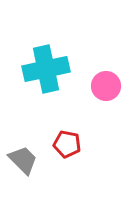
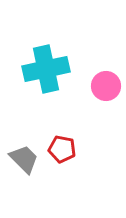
red pentagon: moved 5 px left, 5 px down
gray trapezoid: moved 1 px right, 1 px up
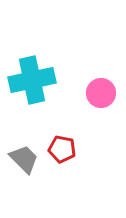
cyan cross: moved 14 px left, 11 px down
pink circle: moved 5 px left, 7 px down
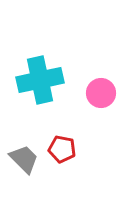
cyan cross: moved 8 px right
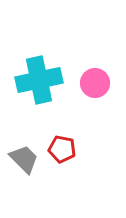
cyan cross: moved 1 px left
pink circle: moved 6 px left, 10 px up
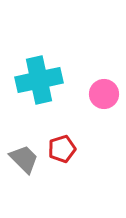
pink circle: moved 9 px right, 11 px down
red pentagon: rotated 28 degrees counterclockwise
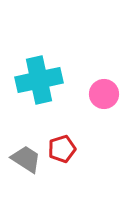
gray trapezoid: moved 2 px right; rotated 12 degrees counterclockwise
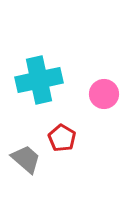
red pentagon: moved 11 px up; rotated 24 degrees counterclockwise
gray trapezoid: rotated 8 degrees clockwise
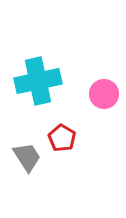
cyan cross: moved 1 px left, 1 px down
gray trapezoid: moved 1 px right, 2 px up; rotated 16 degrees clockwise
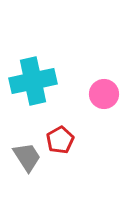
cyan cross: moved 5 px left
red pentagon: moved 2 px left, 2 px down; rotated 12 degrees clockwise
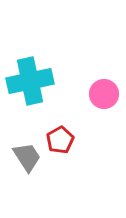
cyan cross: moved 3 px left
